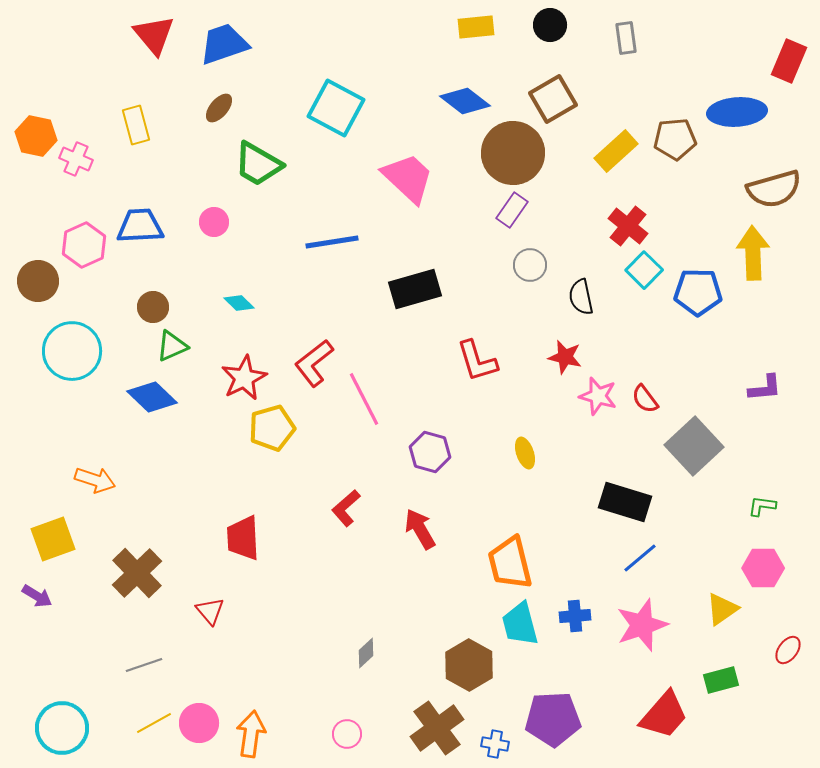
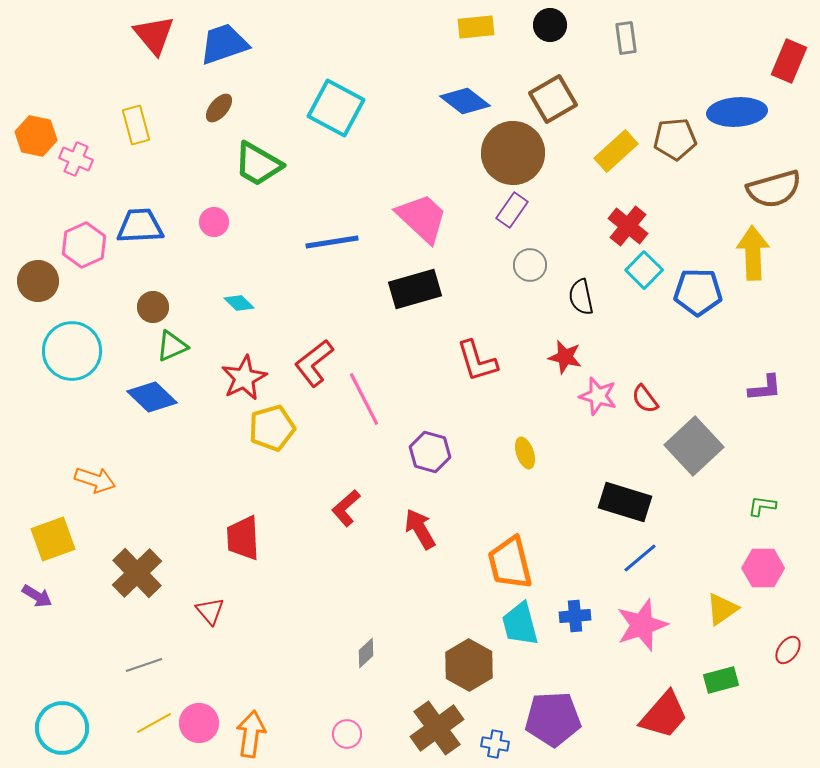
pink trapezoid at (408, 178): moved 14 px right, 40 px down
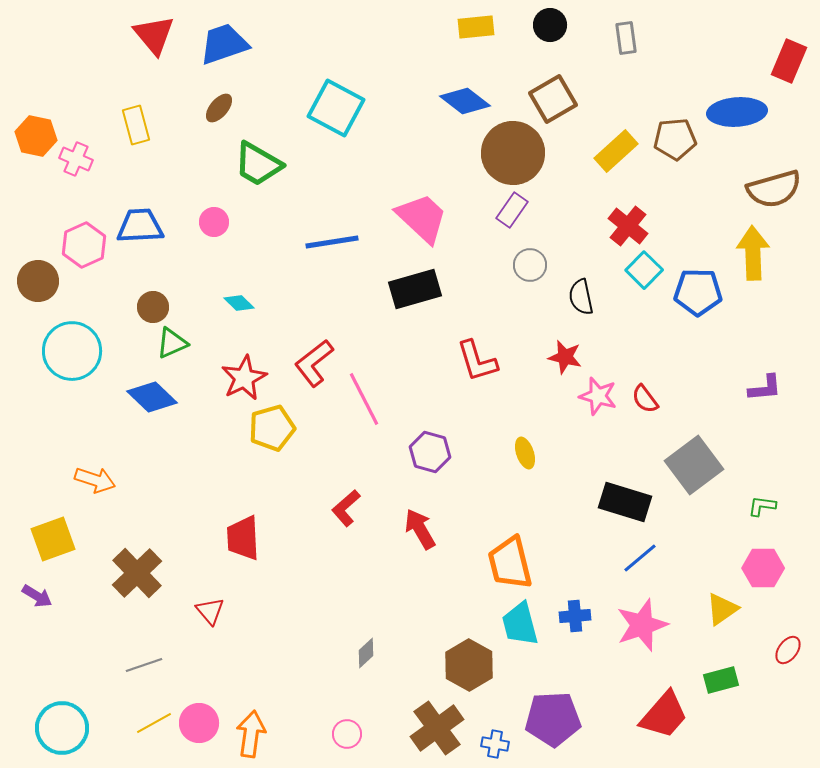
green triangle at (172, 346): moved 3 px up
gray square at (694, 446): moved 19 px down; rotated 6 degrees clockwise
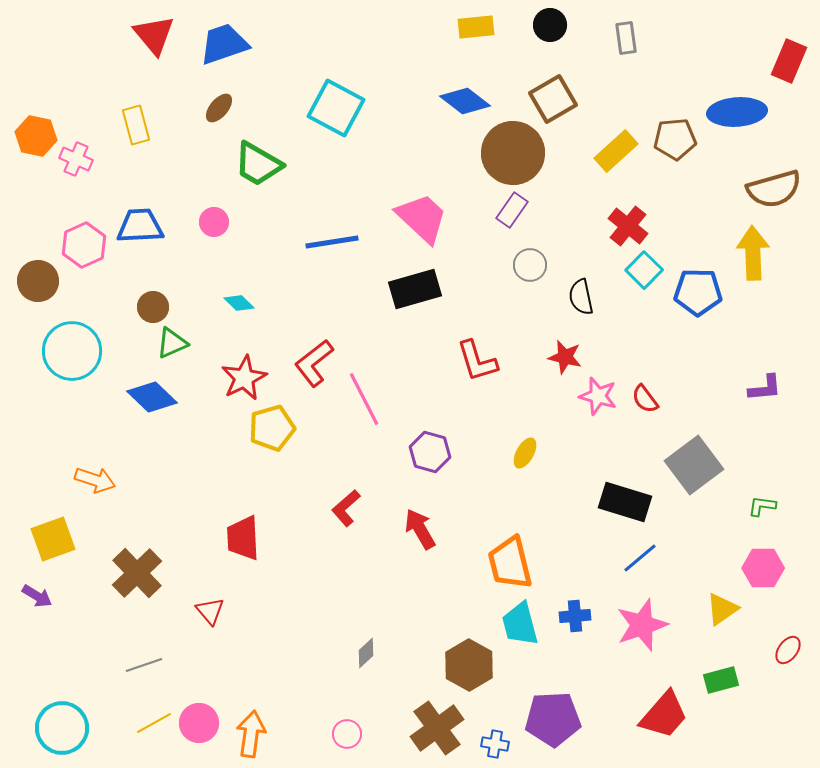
yellow ellipse at (525, 453): rotated 48 degrees clockwise
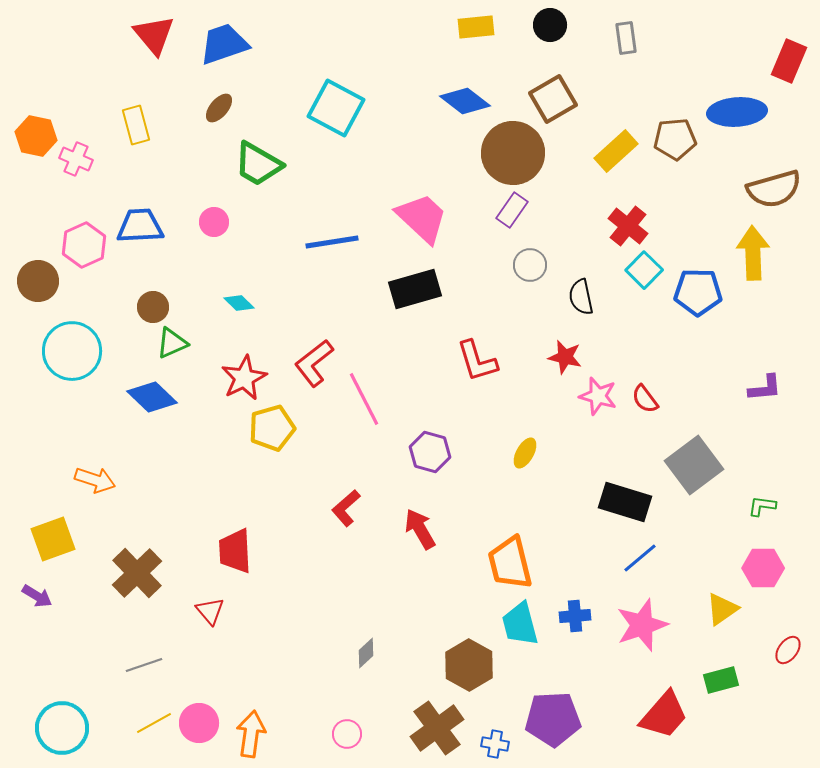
red trapezoid at (243, 538): moved 8 px left, 13 px down
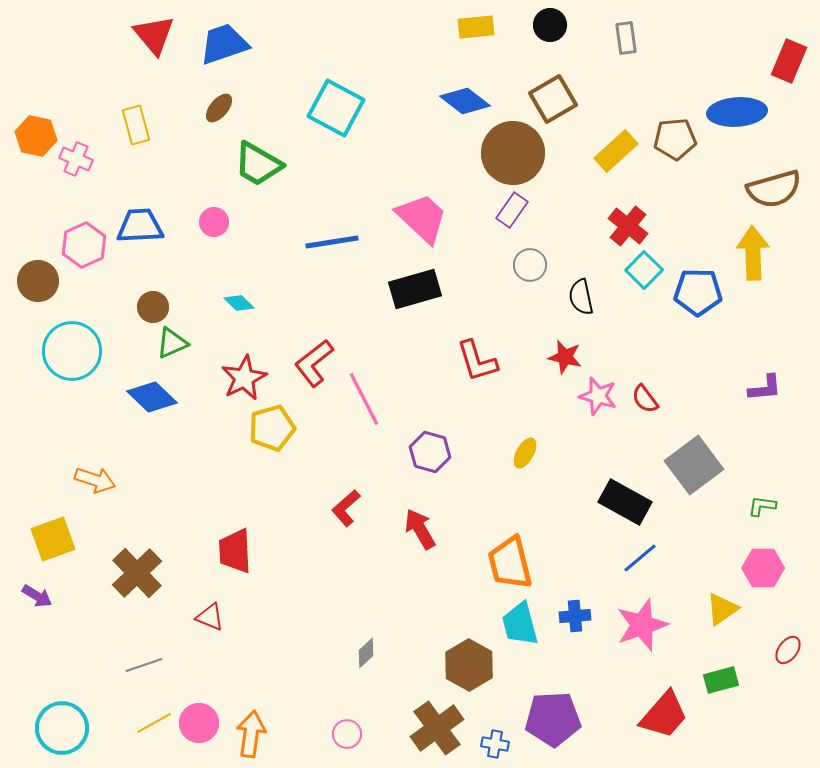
black rectangle at (625, 502): rotated 12 degrees clockwise
red triangle at (210, 611): moved 6 px down; rotated 28 degrees counterclockwise
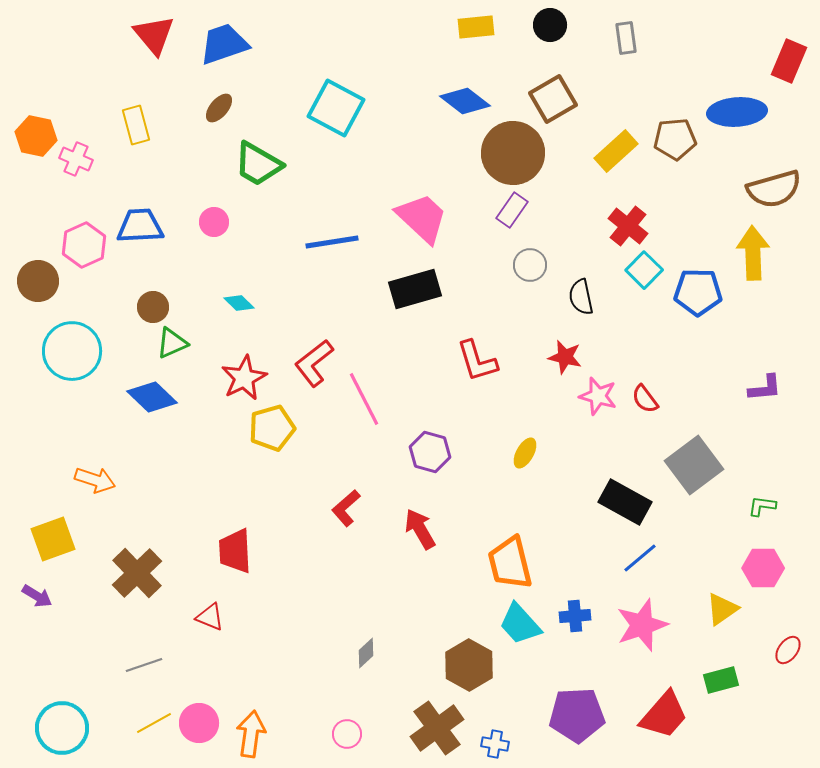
cyan trapezoid at (520, 624): rotated 27 degrees counterclockwise
purple pentagon at (553, 719): moved 24 px right, 4 px up
